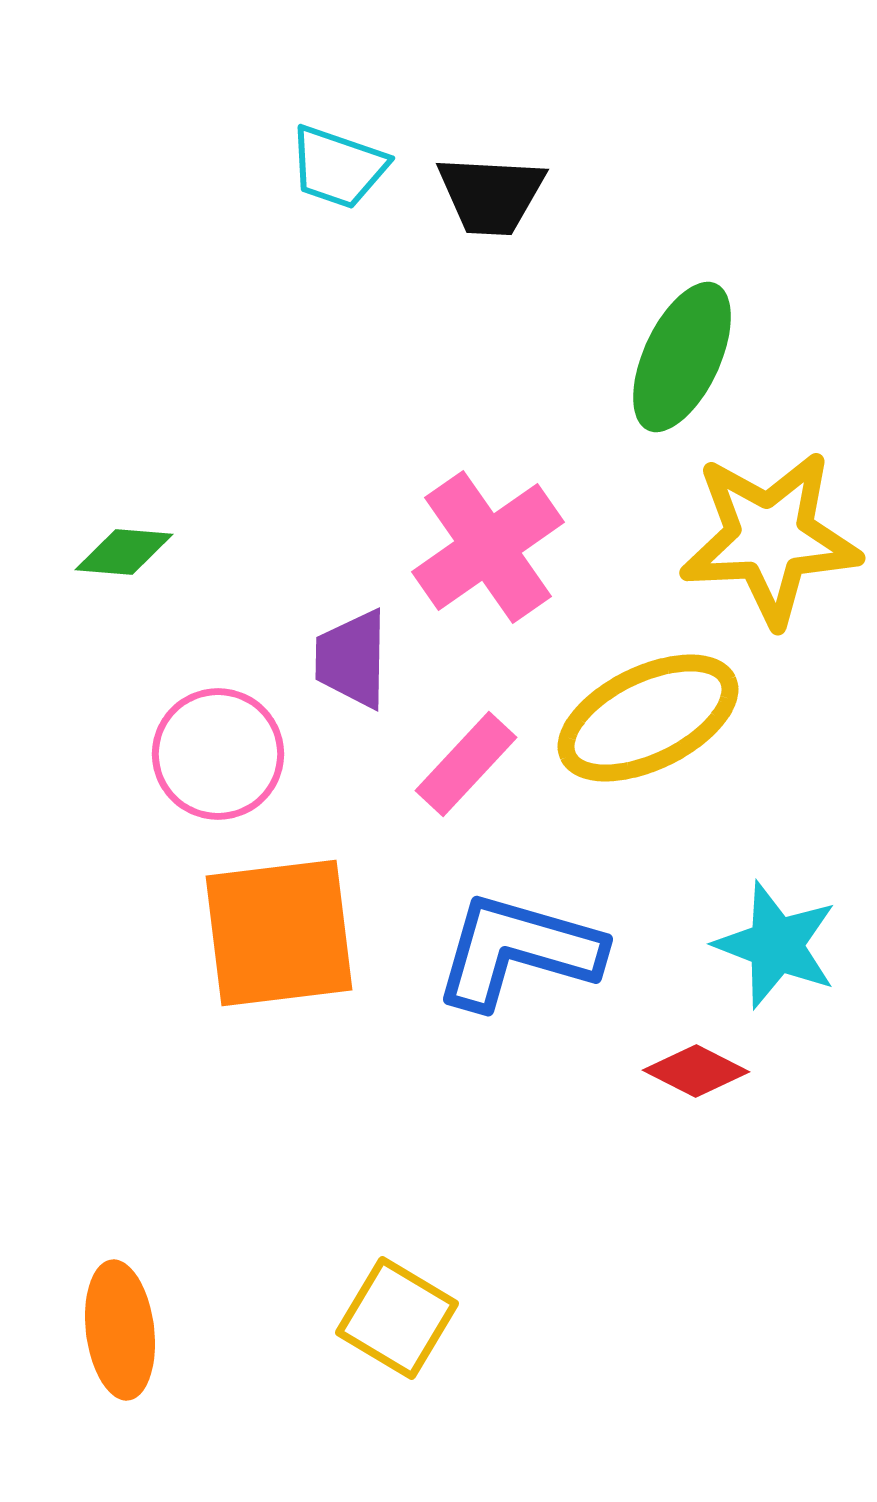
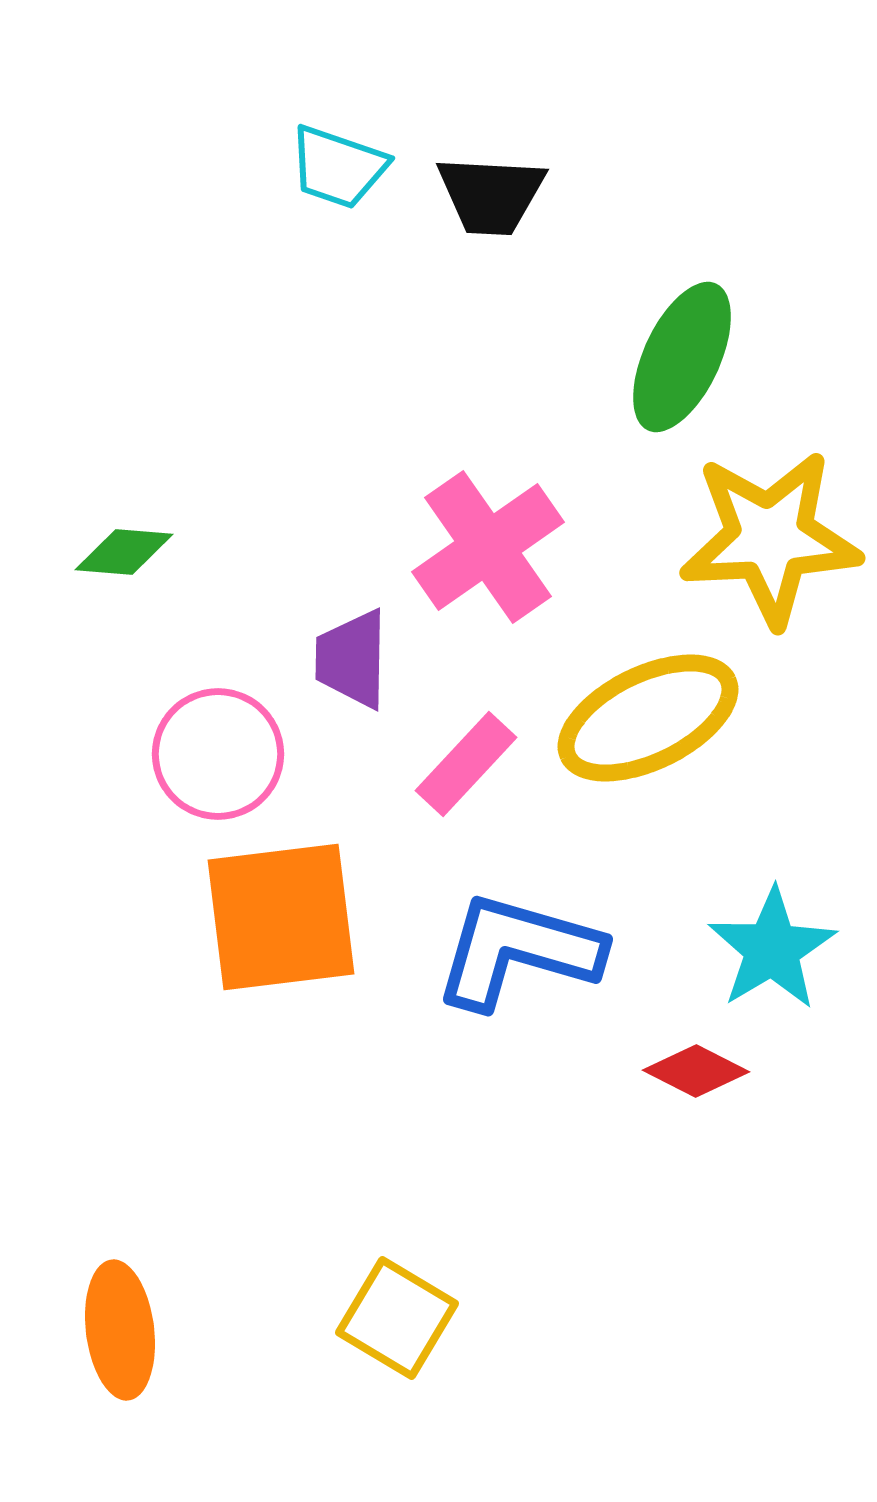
orange square: moved 2 px right, 16 px up
cyan star: moved 4 px left, 4 px down; rotated 20 degrees clockwise
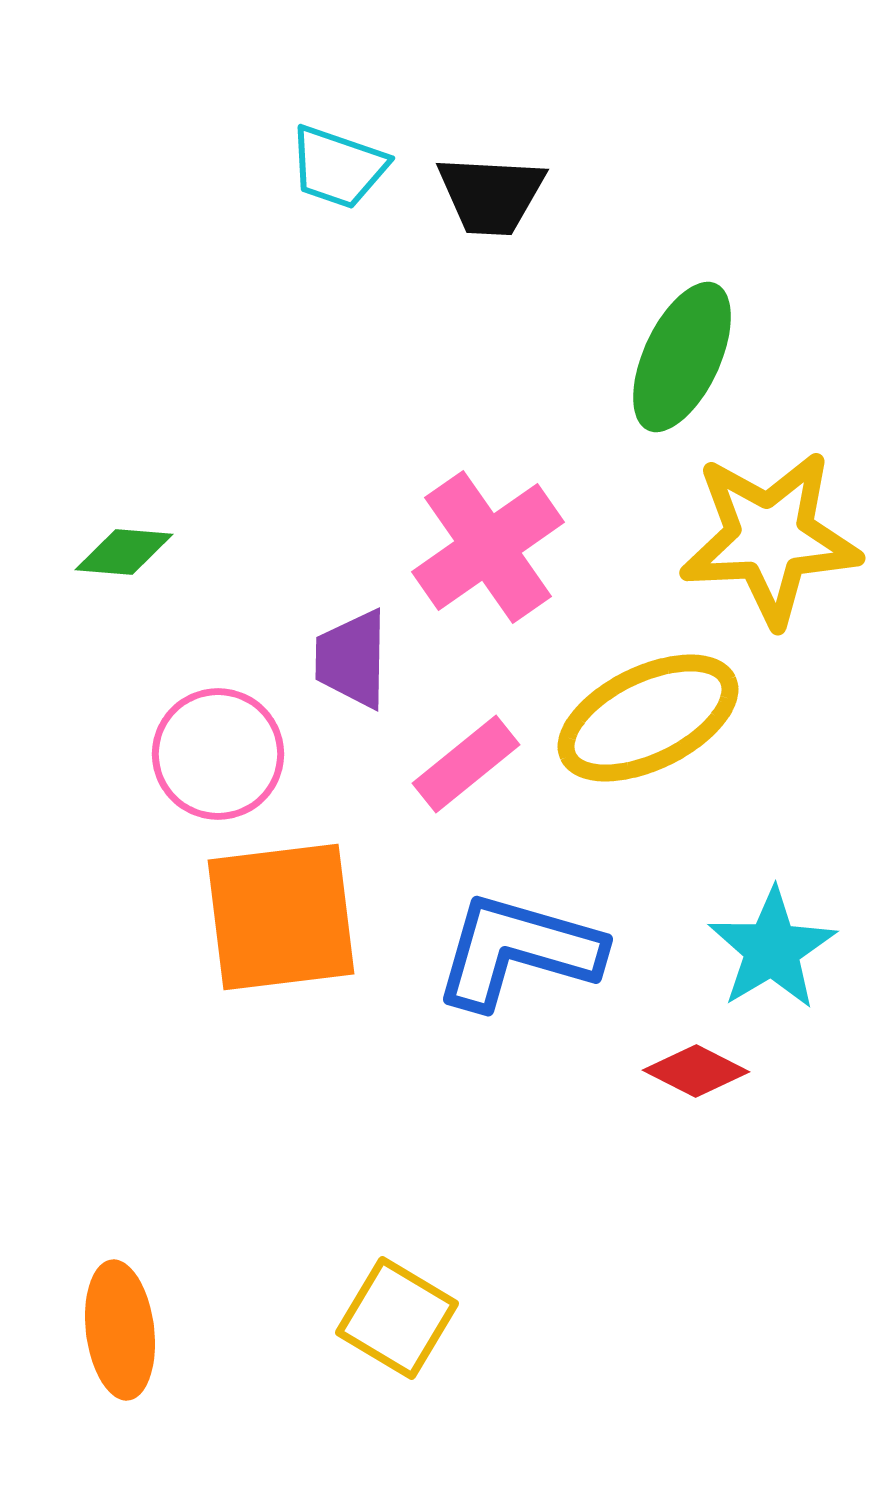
pink rectangle: rotated 8 degrees clockwise
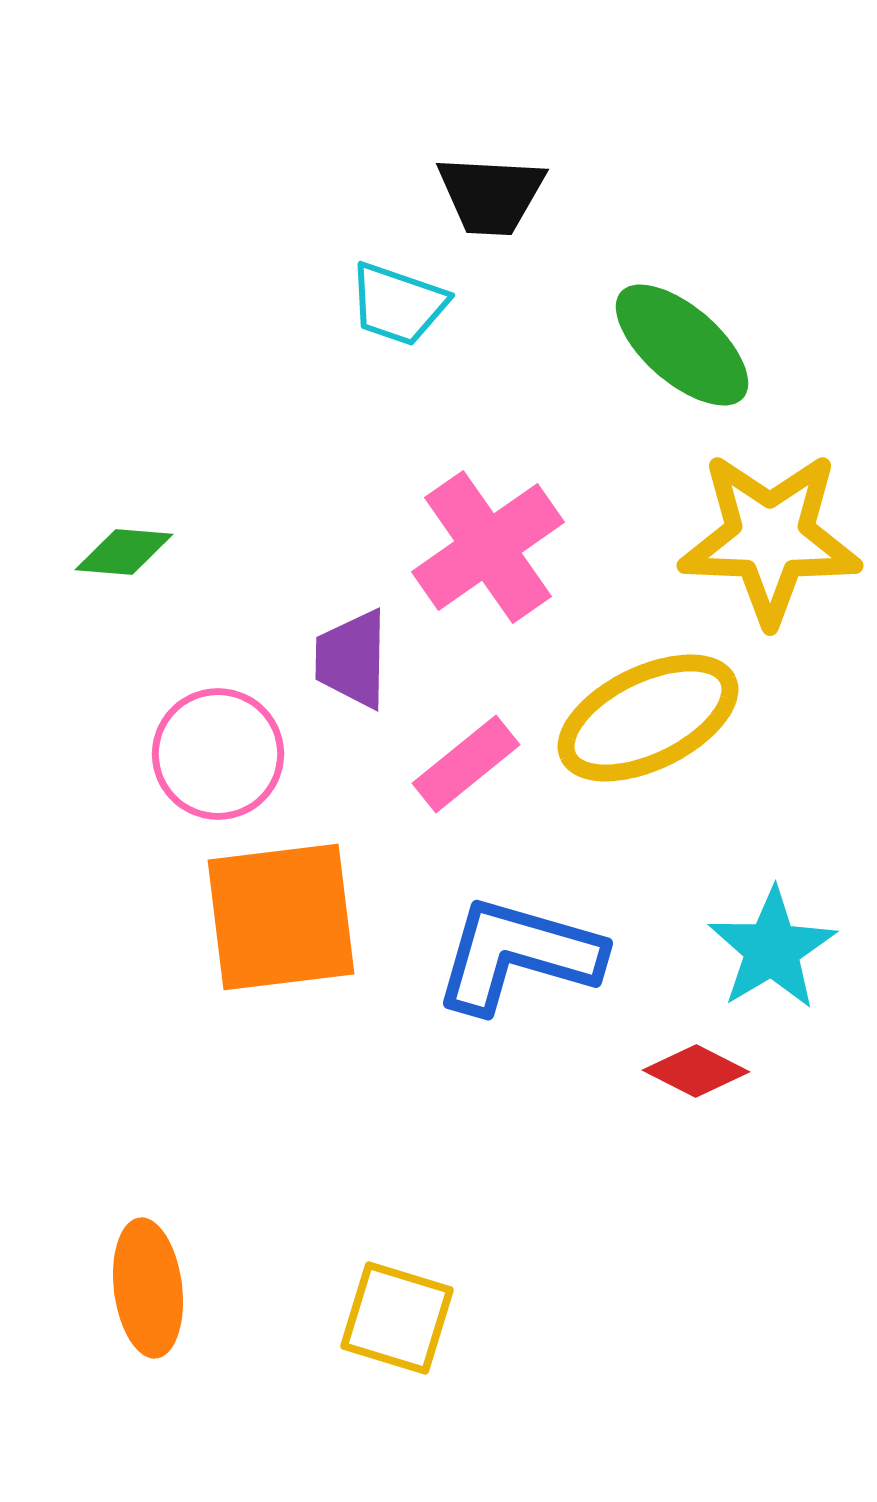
cyan trapezoid: moved 60 px right, 137 px down
green ellipse: moved 12 px up; rotated 74 degrees counterclockwise
yellow star: rotated 5 degrees clockwise
blue L-shape: moved 4 px down
yellow square: rotated 14 degrees counterclockwise
orange ellipse: moved 28 px right, 42 px up
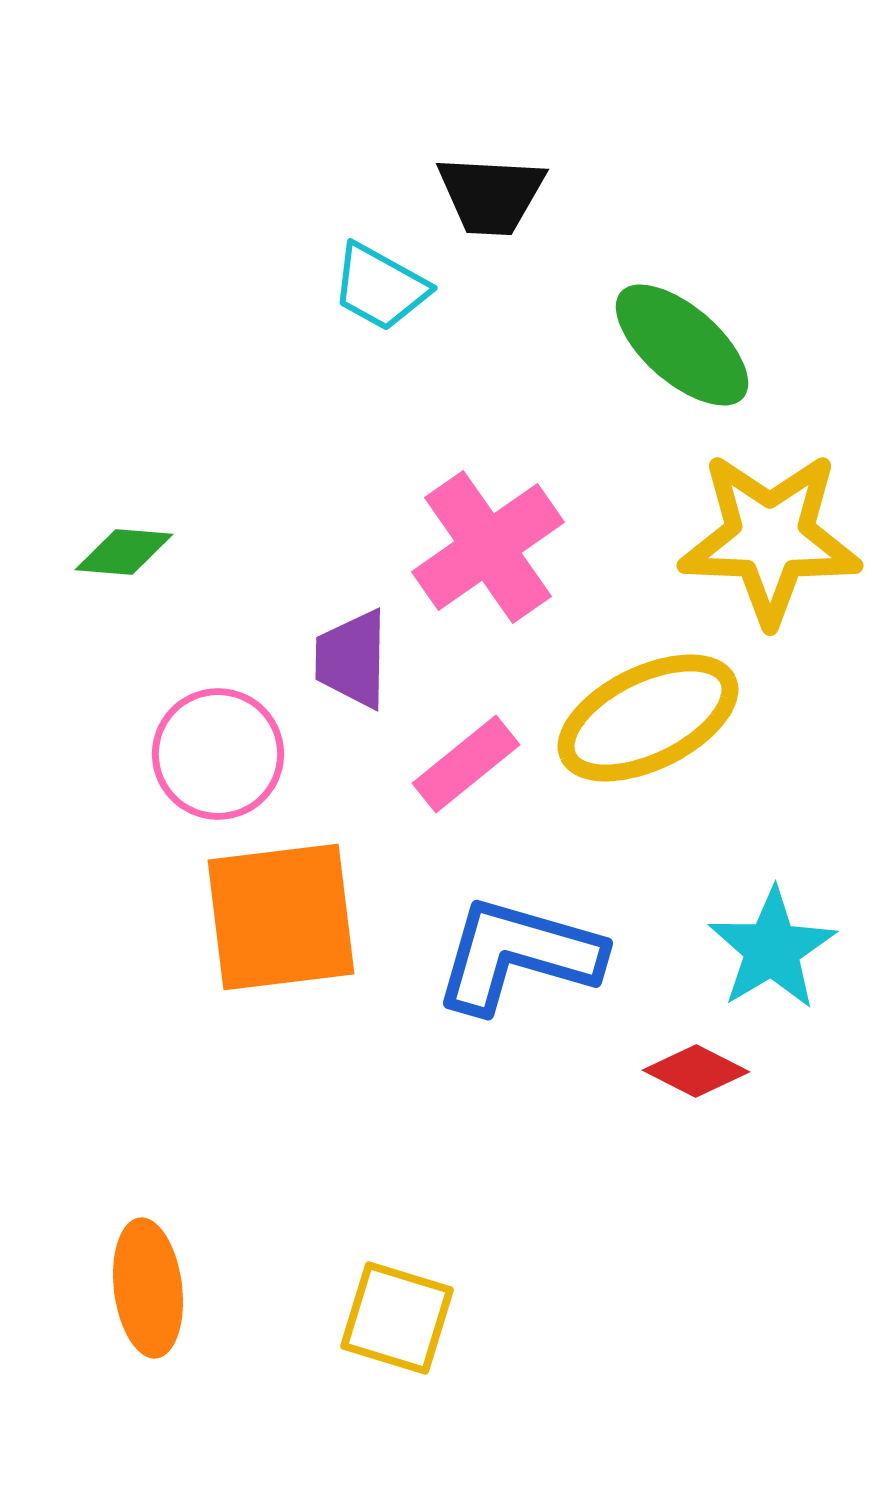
cyan trapezoid: moved 18 px left, 17 px up; rotated 10 degrees clockwise
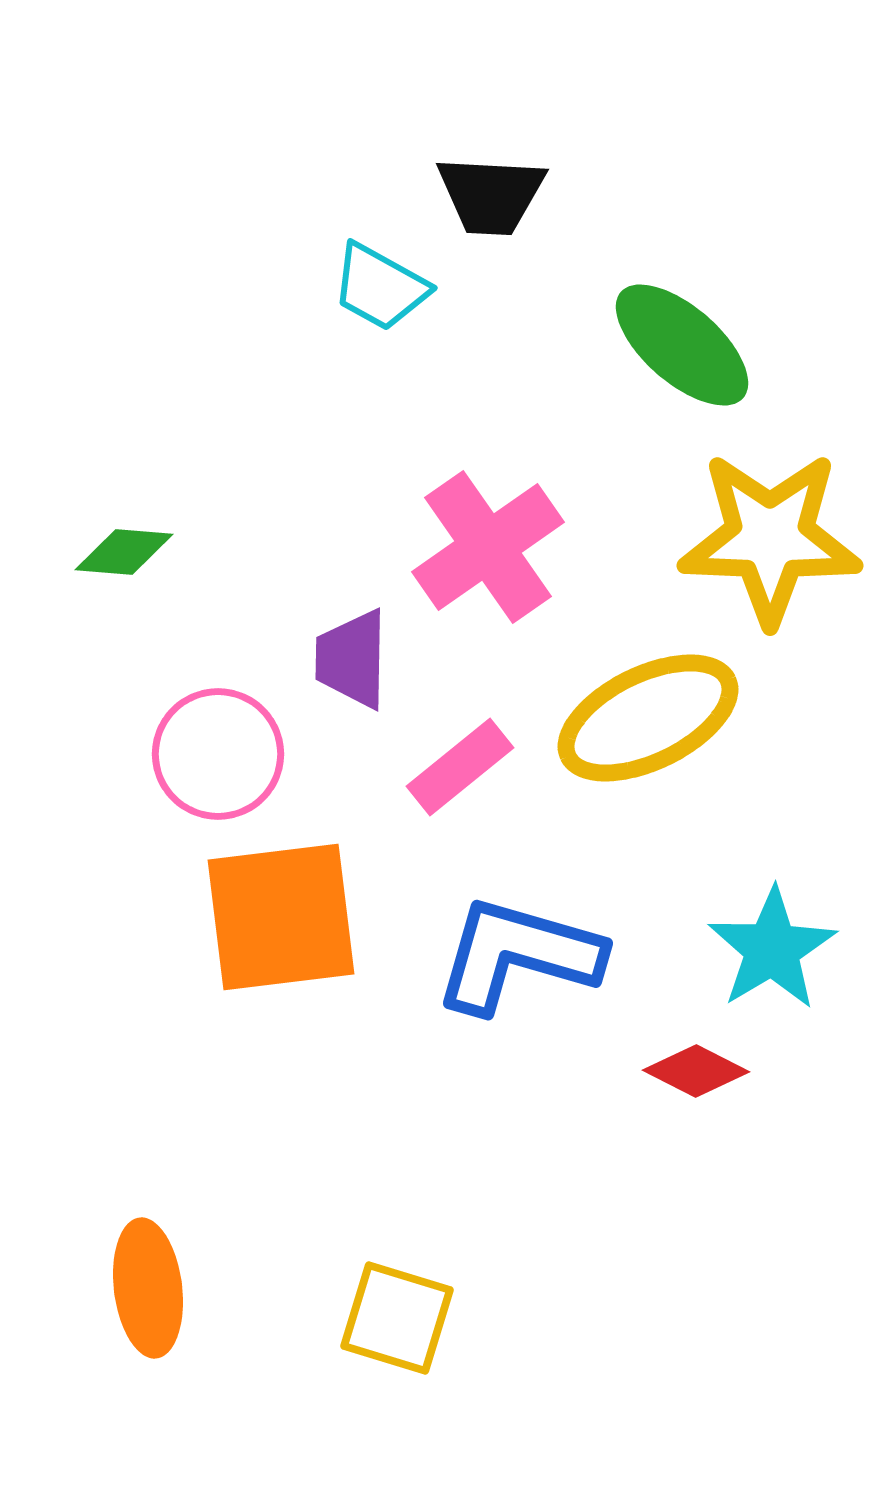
pink rectangle: moved 6 px left, 3 px down
